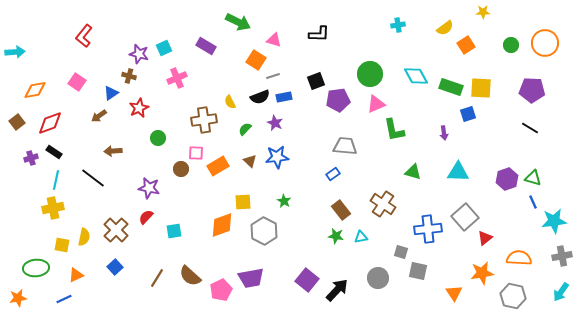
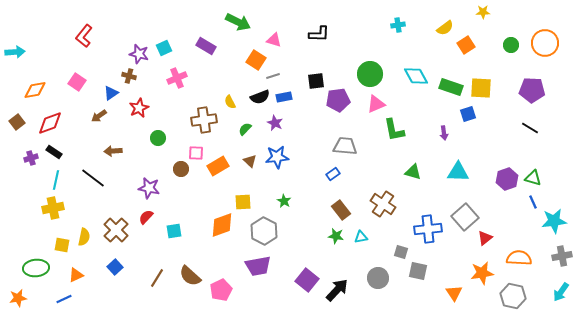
black square at (316, 81): rotated 12 degrees clockwise
purple trapezoid at (251, 278): moved 7 px right, 12 px up
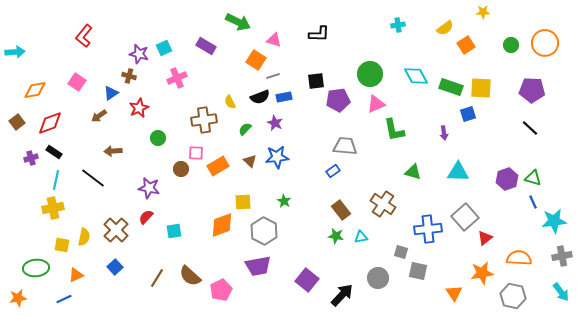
black line at (530, 128): rotated 12 degrees clockwise
blue rectangle at (333, 174): moved 3 px up
black arrow at (337, 290): moved 5 px right, 5 px down
cyan arrow at (561, 292): rotated 72 degrees counterclockwise
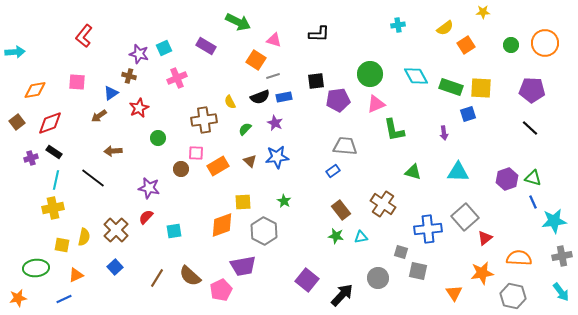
pink square at (77, 82): rotated 30 degrees counterclockwise
purple trapezoid at (258, 266): moved 15 px left
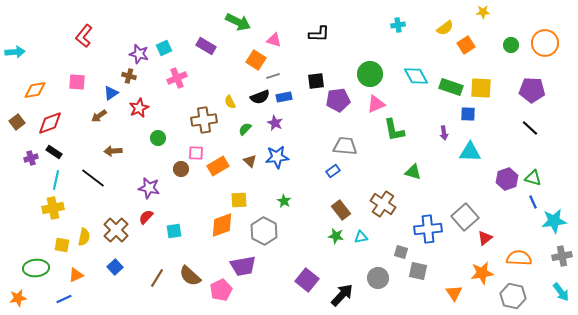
blue square at (468, 114): rotated 21 degrees clockwise
cyan triangle at (458, 172): moved 12 px right, 20 px up
yellow square at (243, 202): moved 4 px left, 2 px up
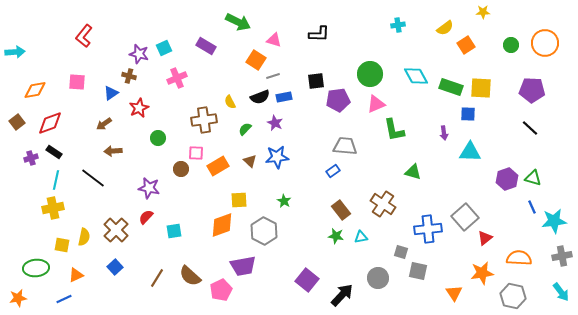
brown arrow at (99, 116): moved 5 px right, 8 px down
blue line at (533, 202): moved 1 px left, 5 px down
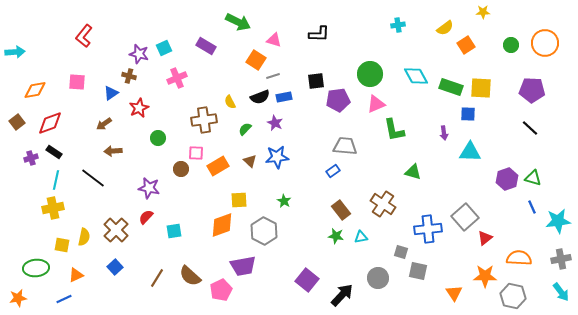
cyan star at (554, 221): moved 4 px right
gray cross at (562, 256): moved 1 px left, 3 px down
orange star at (482, 273): moved 3 px right, 3 px down; rotated 10 degrees clockwise
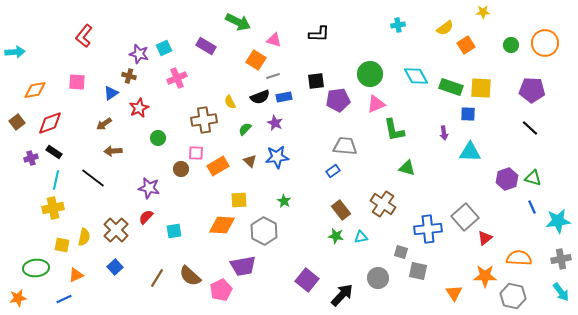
green triangle at (413, 172): moved 6 px left, 4 px up
orange diamond at (222, 225): rotated 24 degrees clockwise
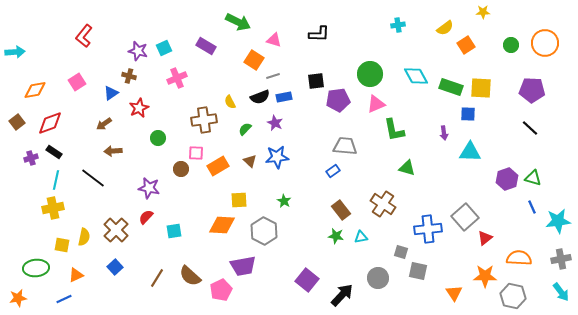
purple star at (139, 54): moved 1 px left, 3 px up
orange square at (256, 60): moved 2 px left
pink square at (77, 82): rotated 36 degrees counterclockwise
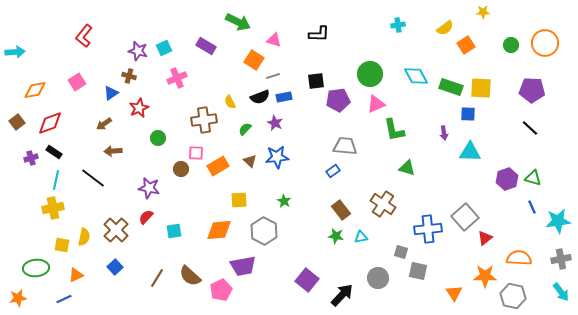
orange diamond at (222, 225): moved 3 px left, 5 px down; rotated 8 degrees counterclockwise
